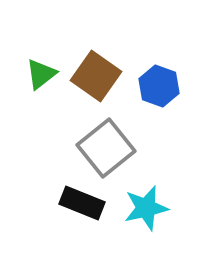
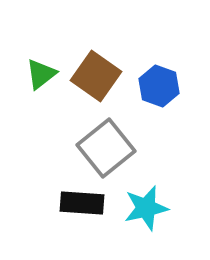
black rectangle: rotated 18 degrees counterclockwise
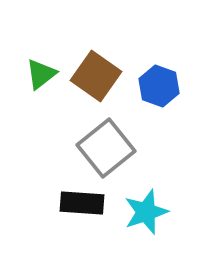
cyan star: moved 4 px down; rotated 6 degrees counterclockwise
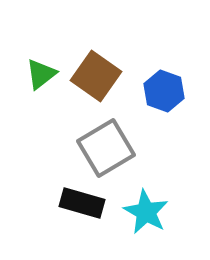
blue hexagon: moved 5 px right, 5 px down
gray square: rotated 8 degrees clockwise
black rectangle: rotated 12 degrees clockwise
cyan star: rotated 24 degrees counterclockwise
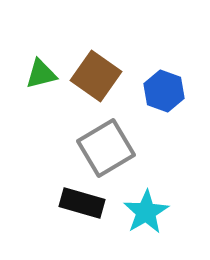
green triangle: rotated 24 degrees clockwise
cyan star: rotated 12 degrees clockwise
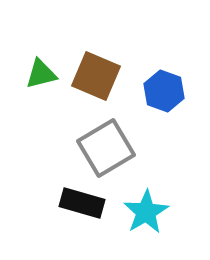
brown square: rotated 12 degrees counterclockwise
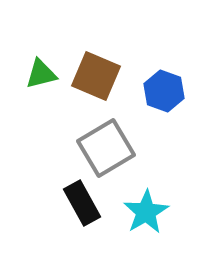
black rectangle: rotated 45 degrees clockwise
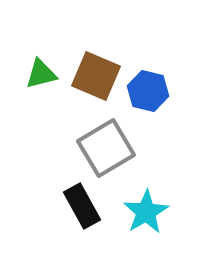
blue hexagon: moved 16 px left; rotated 6 degrees counterclockwise
black rectangle: moved 3 px down
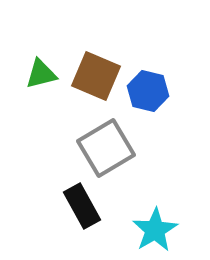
cyan star: moved 9 px right, 18 px down
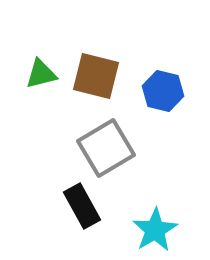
brown square: rotated 9 degrees counterclockwise
blue hexagon: moved 15 px right
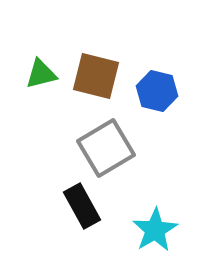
blue hexagon: moved 6 px left
